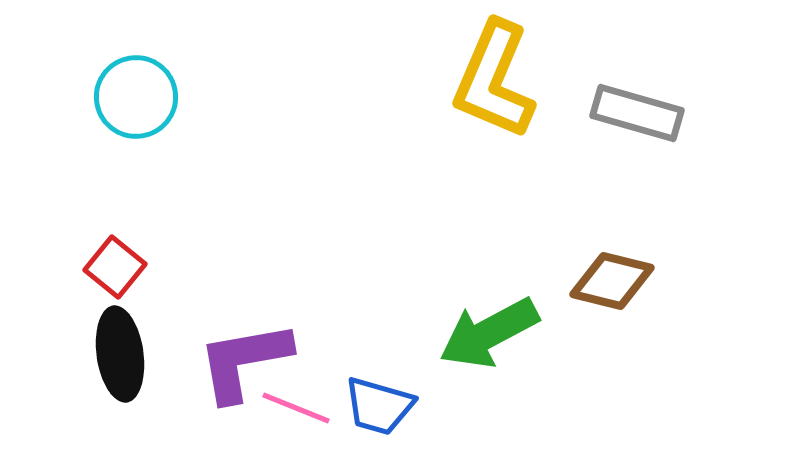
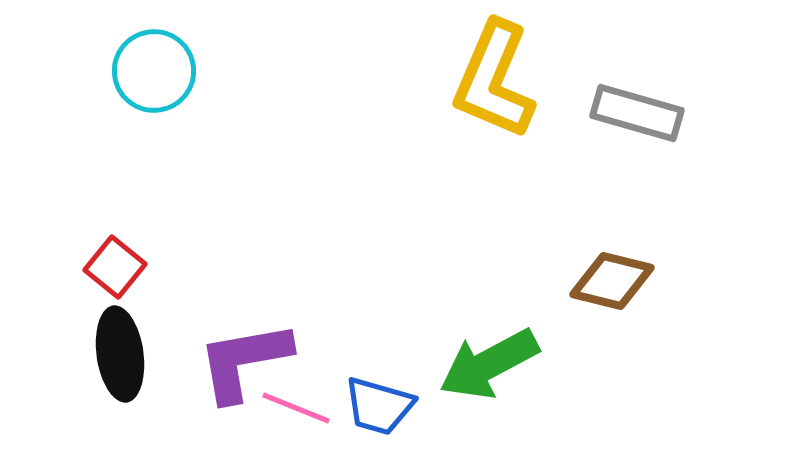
cyan circle: moved 18 px right, 26 px up
green arrow: moved 31 px down
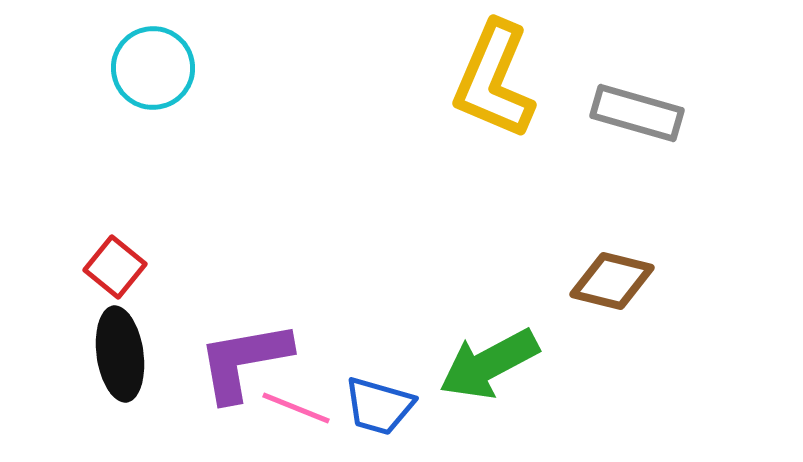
cyan circle: moved 1 px left, 3 px up
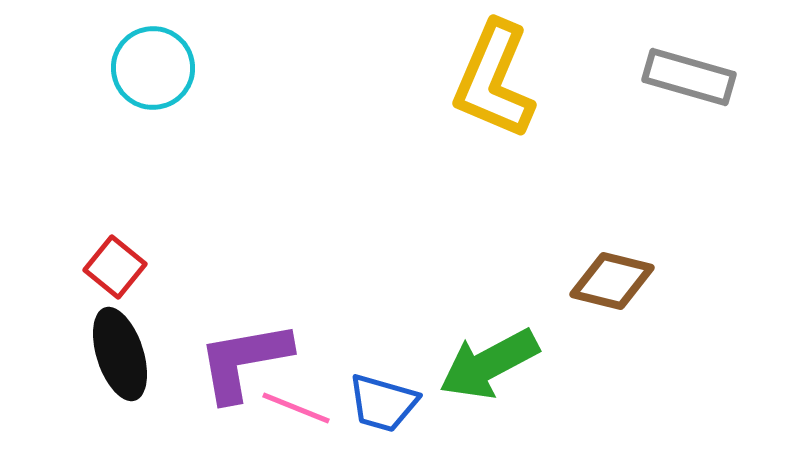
gray rectangle: moved 52 px right, 36 px up
black ellipse: rotated 10 degrees counterclockwise
blue trapezoid: moved 4 px right, 3 px up
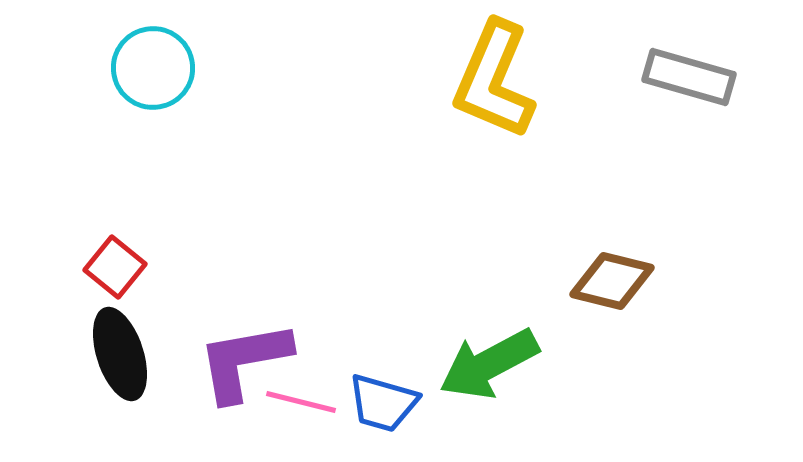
pink line: moved 5 px right, 6 px up; rotated 8 degrees counterclockwise
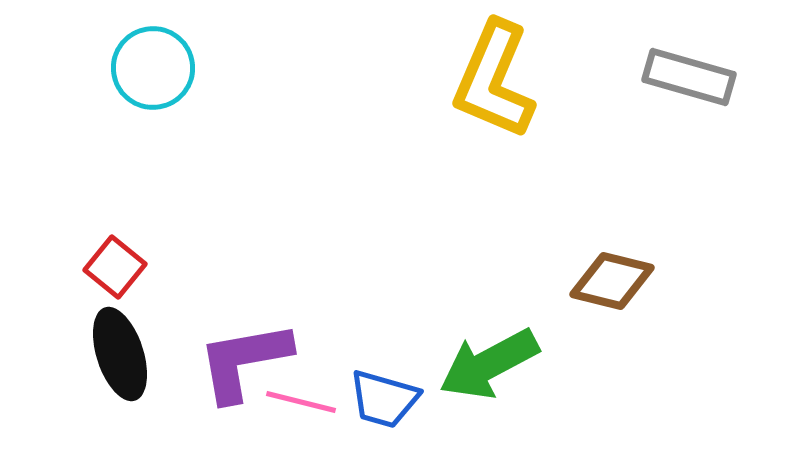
blue trapezoid: moved 1 px right, 4 px up
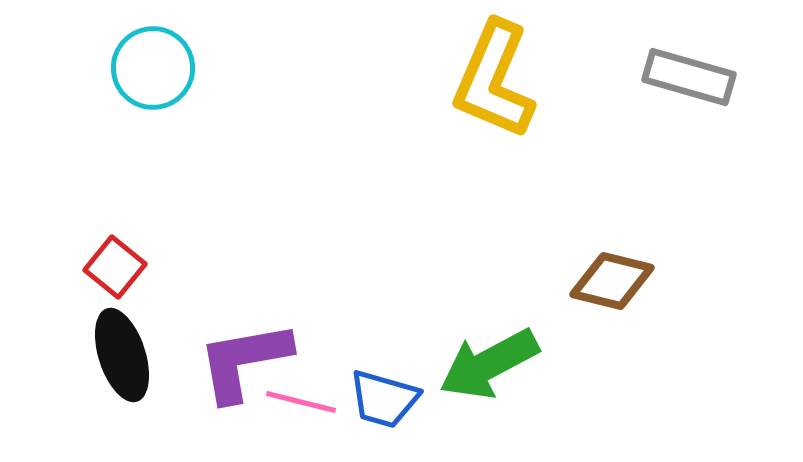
black ellipse: moved 2 px right, 1 px down
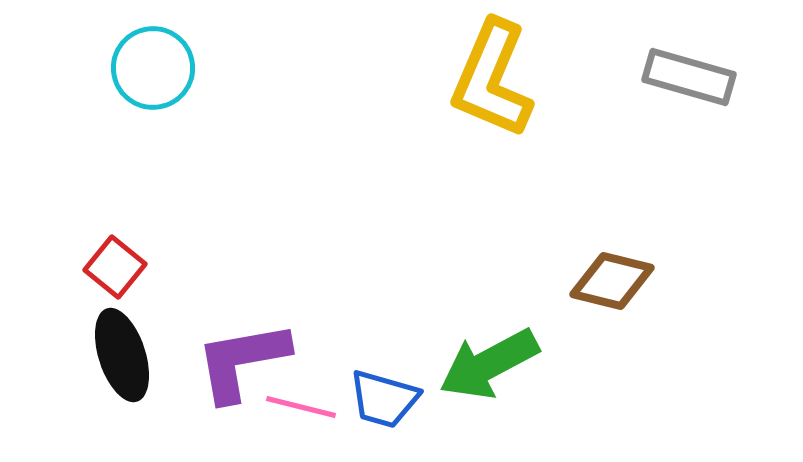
yellow L-shape: moved 2 px left, 1 px up
purple L-shape: moved 2 px left
pink line: moved 5 px down
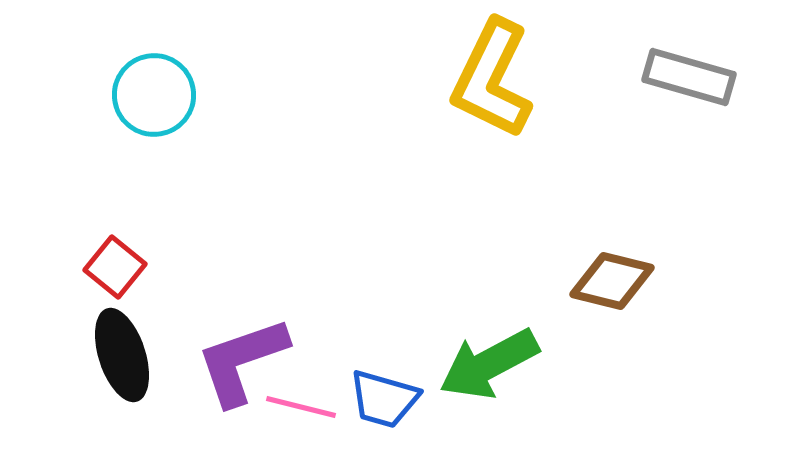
cyan circle: moved 1 px right, 27 px down
yellow L-shape: rotated 3 degrees clockwise
purple L-shape: rotated 9 degrees counterclockwise
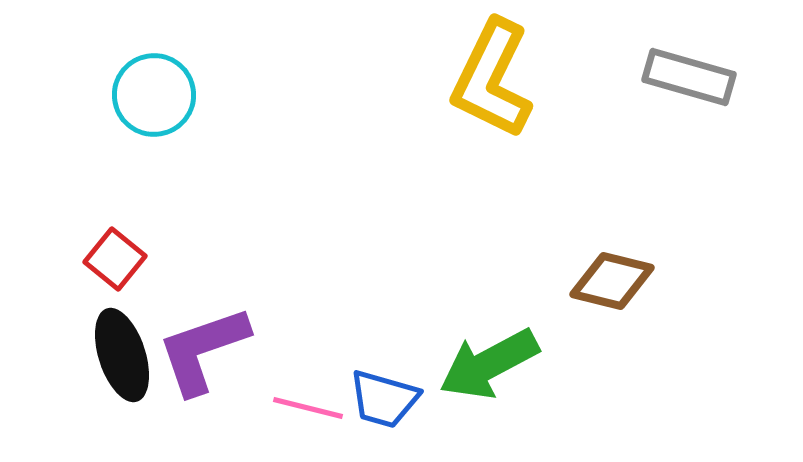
red square: moved 8 px up
purple L-shape: moved 39 px left, 11 px up
pink line: moved 7 px right, 1 px down
